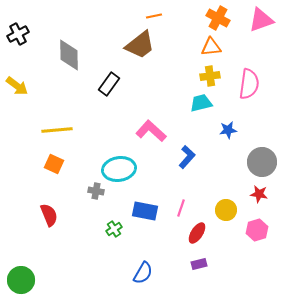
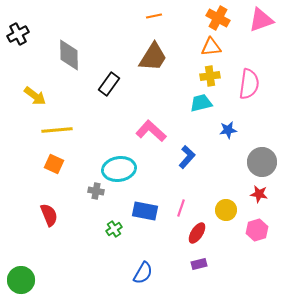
brown trapezoid: moved 13 px right, 12 px down; rotated 20 degrees counterclockwise
yellow arrow: moved 18 px right, 10 px down
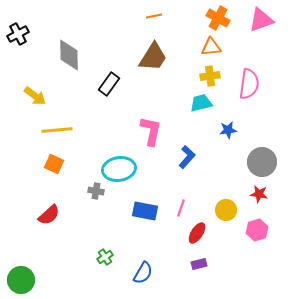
pink L-shape: rotated 60 degrees clockwise
red semicircle: rotated 70 degrees clockwise
green cross: moved 9 px left, 28 px down
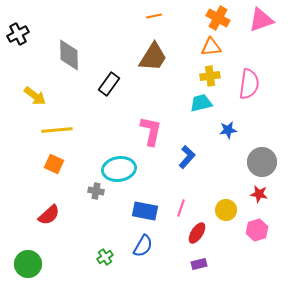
blue semicircle: moved 27 px up
green circle: moved 7 px right, 16 px up
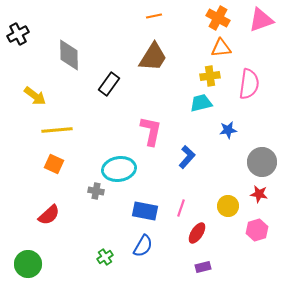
orange triangle: moved 10 px right, 1 px down
yellow circle: moved 2 px right, 4 px up
purple rectangle: moved 4 px right, 3 px down
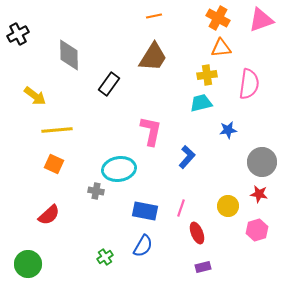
yellow cross: moved 3 px left, 1 px up
red ellipse: rotated 55 degrees counterclockwise
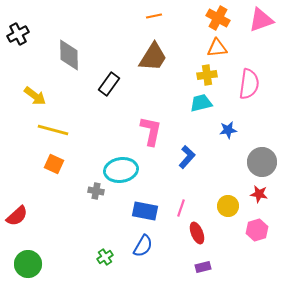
orange triangle: moved 4 px left
yellow line: moved 4 px left; rotated 20 degrees clockwise
cyan ellipse: moved 2 px right, 1 px down
red semicircle: moved 32 px left, 1 px down
